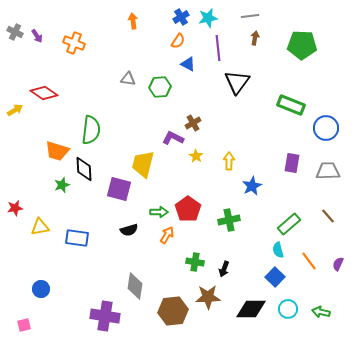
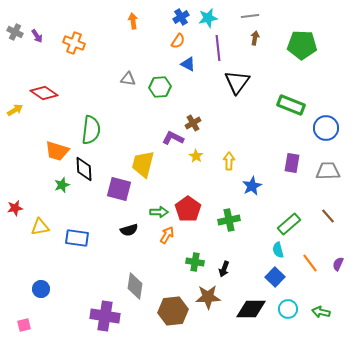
orange line at (309, 261): moved 1 px right, 2 px down
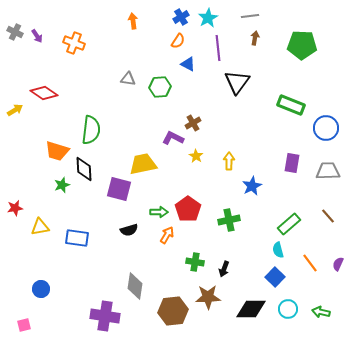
cyan star at (208, 18): rotated 18 degrees counterclockwise
yellow trapezoid at (143, 164): rotated 64 degrees clockwise
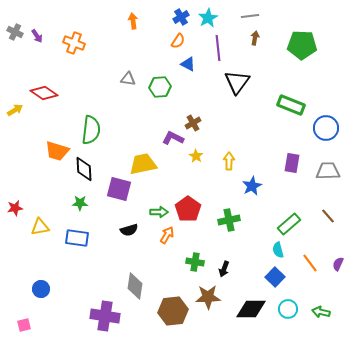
green star at (62, 185): moved 18 px right, 18 px down; rotated 21 degrees clockwise
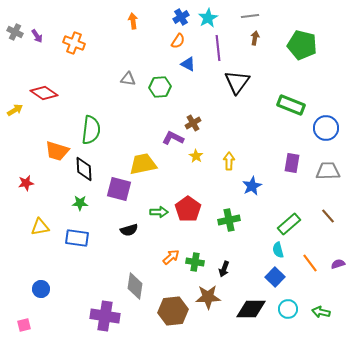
green pentagon at (302, 45): rotated 12 degrees clockwise
red star at (15, 208): moved 11 px right, 25 px up
orange arrow at (167, 235): moved 4 px right, 22 px down; rotated 18 degrees clockwise
purple semicircle at (338, 264): rotated 48 degrees clockwise
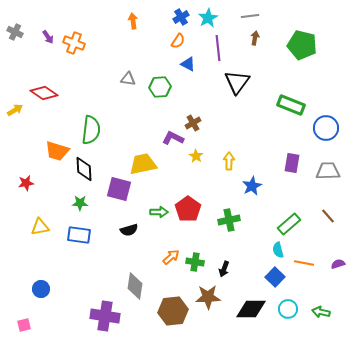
purple arrow at (37, 36): moved 11 px right, 1 px down
blue rectangle at (77, 238): moved 2 px right, 3 px up
orange line at (310, 263): moved 6 px left; rotated 42 degrees counterclockwise
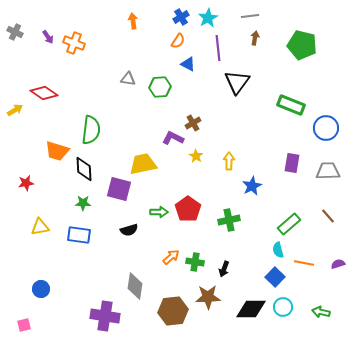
green star at (80, 203): moved 3 px right
cyan circle at (288, 309): moved 5 px left, 2 px up
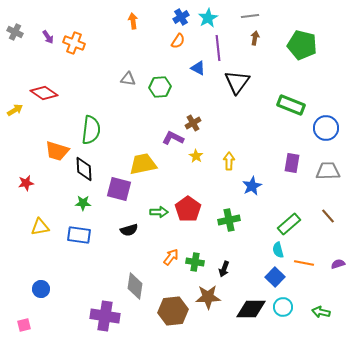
blue triangle at (188, 64): moved 10 px right, 4 px down
orange arrow at (171, 257): rotated 12 degrees counterclockwise
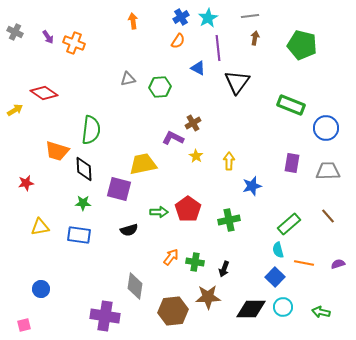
gray triangle at (128, 79): rotated 21 degrees counterclockwise
blue star at (252, 186): rotated 12 degrees clockwise
